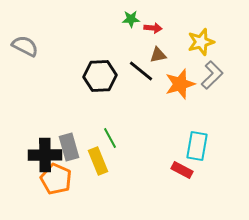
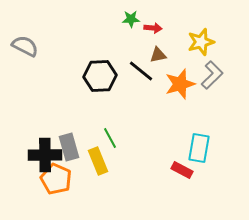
cyan rectangle: moved 2 px right, 2 px down
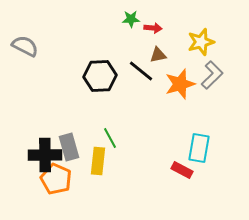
yellow rectangle: rotated 28 degrees clockwise
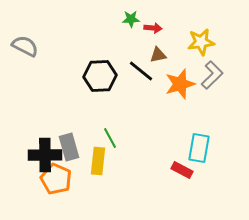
yellow star: rotated 8 degrees clockwise
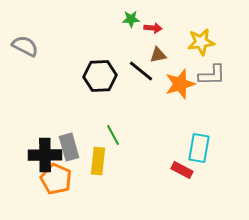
gray L-shape: rotated 44 degrees clockwise
green line: moved 3 px right, 3 px up
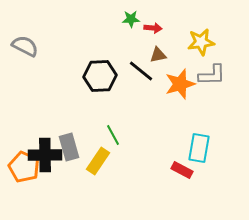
yellow rectangle: rotated 28 degrees clockwise
orange pentagon: moved 32 px left, 12 px up
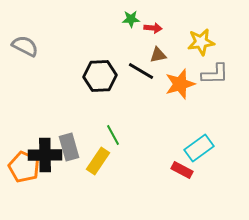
black line: rotated 8 degrees counterclockwise
gray L-shape: moved 3 px right, 1 px up
cyan rectangle: rotated 44 degrees clockwise
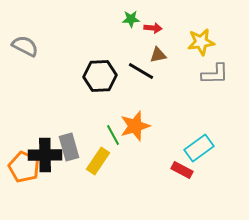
orange star: moved 45 px left, 42 px down
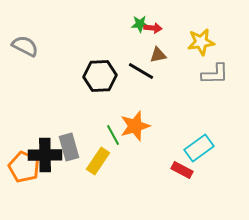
green star: moved 9 px right, 5 px down
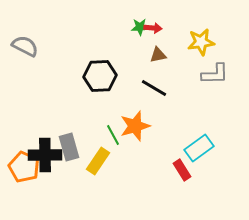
green star: moved 3 px down
black line: moved 13 px right, 17 px down
red rectangle: rotated 30 degrees clockwise
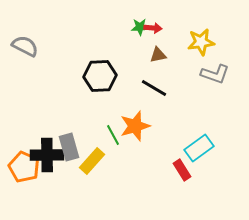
gray L-shape: rotated 20 degrees clockwise
black cross: moved 2 px right
yellow rectangle: moved 6 px left; rotated 8 degrees clockwise
